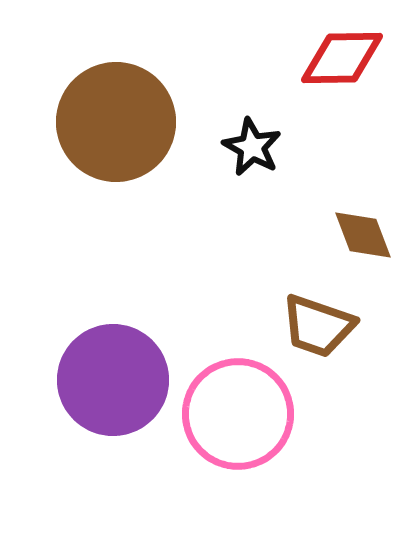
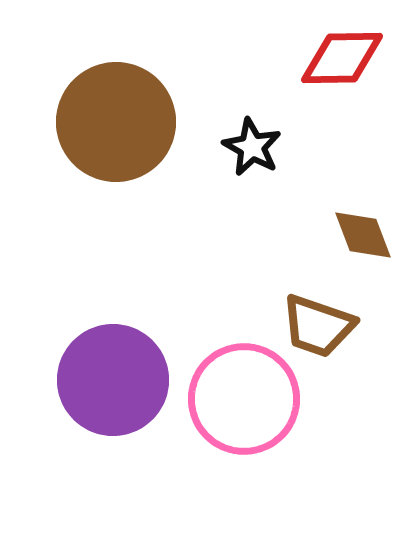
pink circle: moved 6 px right, 15 px up
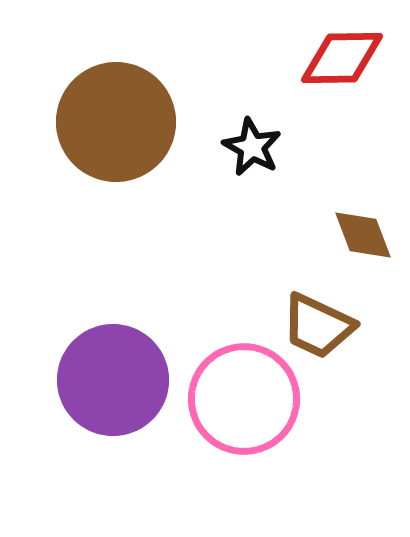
brown trapezoid: rotated 6 degrees clockwise
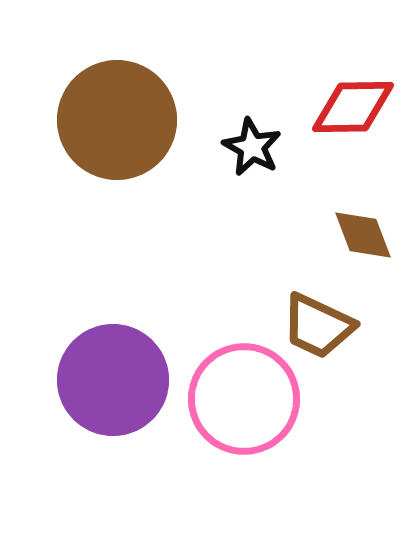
red diamond: moved 11 px right, 49 px down
brown circle: moved 1 px right, 2 px up
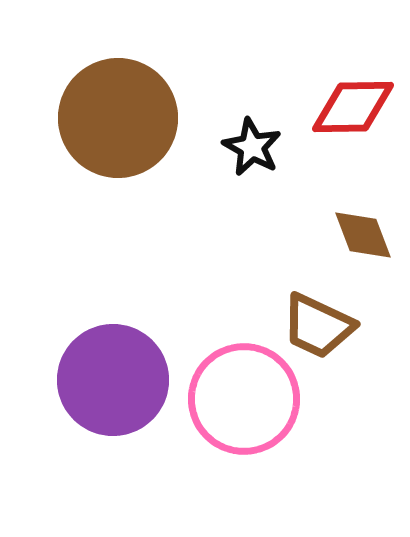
brown circle: moved 1 px right, 2 px up
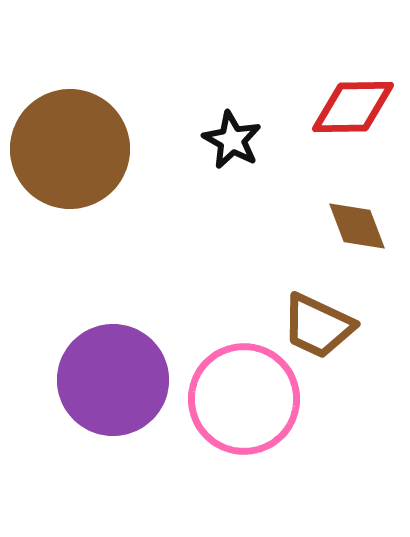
brown circle: moved 48 px left, 31 px down
black star: moved 20 px left, 7 px up
brown diamond: moved 6 px left, 9 px up
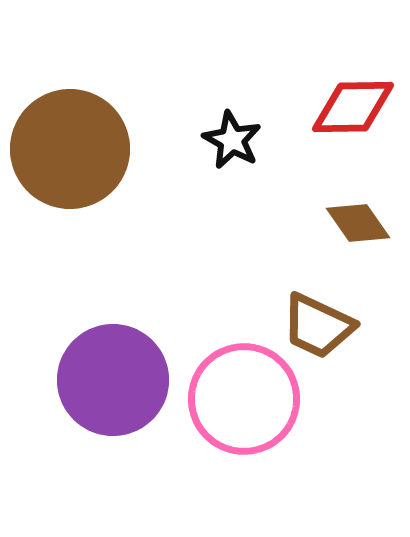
brown diamond: moved 1 px right, 3 px up; rotated 14 degrees counterclockwise
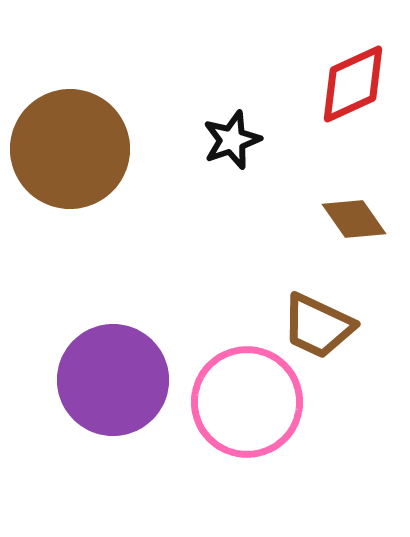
red diamond: moved 23 px up; rotated 24 degrees counterclockwise
black star: rotated 24 degrees clockwise
brown diamond: moved 4 px left, 4 px up
pink circle: moved 3 px right, 3 px down
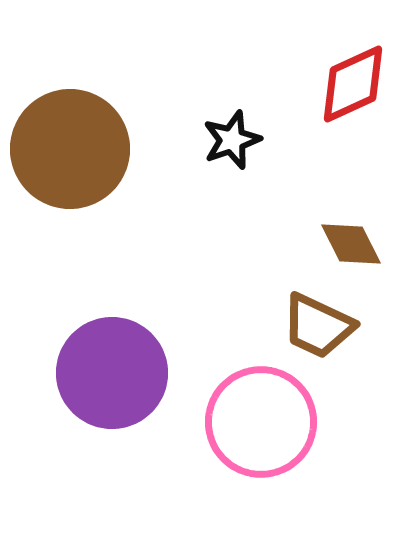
brown diamond: moved 3 px left, 25 px down; rotated 8 degrees clockwise
purple circle: moved 1 px left, 7 px up
pink circle: moved 14 px right, 20 px down
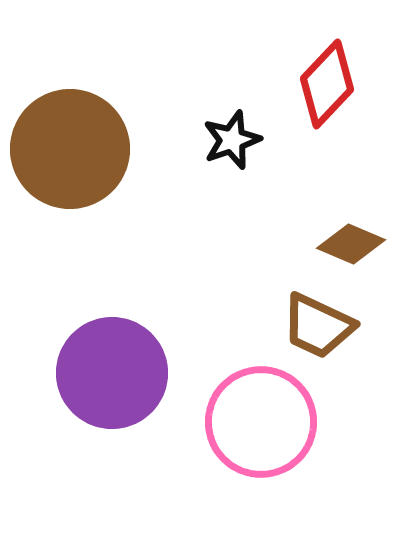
red diamond: moved 26 px left; rotated 22 degrees counterclockwise
brown diamond: rotated 40 degrees counterclockwise
